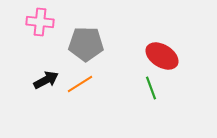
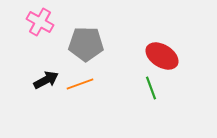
pink cross: rotated 24 degrees clockwise
orange line: rotated 12 degrees clockwise
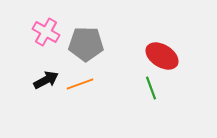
pink cross: moved 6 px right, 10 px down
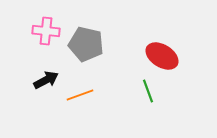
pink cross: moved 1 px up; rotated 24 degrees counterclockwise
gray pentagon: rotated 12 degrees clockwise
orange line: moved 11 px down
green line: moved 3 px left, 3 px down
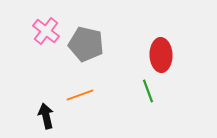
pink cross: rotated 32 degrees clockwise
red ellipse: moved 1 px left, 1 px up; rotated 56 degrees clockwise
black arrow: moved 36 px down; rotated 75 degrees counterclockwise
